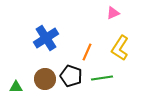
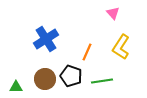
pink triangle: rotated 48 degrees counterclockwise
blue cross: moved 1 px down
yellow L-shape: moved 1 px right, 1 px up
green line: moved 3 px down
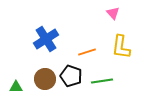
yellow L-shape: rotated 25 degrees counterclockwise
orange line: rotated 48 degrees clockwise
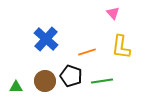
blue cross: rotated 15 degrees counterclockwise
brown circle: moved 2 px down
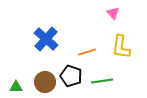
brown circle: moved 1 px down
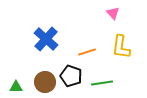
green line: moved 2 px down
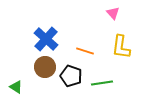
orange line: moved 2 px left, 1 px up; rotated 36 degrees clockwise
brown circle: moved 15 px up
green triangle: rotated 32 degrees clockwise
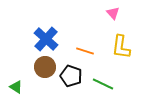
green line: moved 1 px right, 1 px down; rotated 35 degrees clockwise
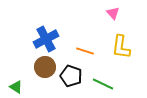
blue cross: rotated 20 degrees clockwise
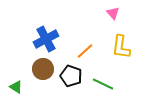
orange line: rotated 60 degrees counterclockwise
brown circle: moved 2 px left, 2 px down
